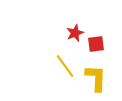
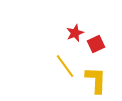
red square: rotated 18 degrees counterclockwise
yellow L-shape: moved 2 px down
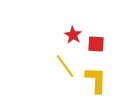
red star: moved 2 px left, 2 px down; rotated 18 degrees counterclockwise
red square: rotated 30 degrees clockwise
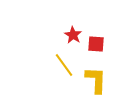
yellow line: moved 1 px left, 1 px up
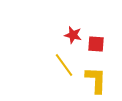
red star: rotated 18 degrees counterclockwise
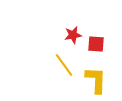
red star: rotated 24 degrees counterclockwise
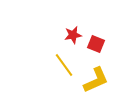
red square: rotated 18 degrees clockwise
yellow L-shape: rotated 64 degrees clockwise
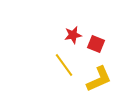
yellow L-shape: moved 3 px right, 1 px up
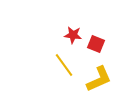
red star: rotated 18 degrees clockwise
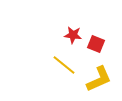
yellow line: rotated 15 degrees counterclockwise
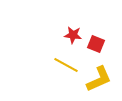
yellow line: moved 2 px right; rotated 10 degrees counterclockwise
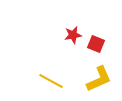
red star: rotated 18 degrees counterclockwise
yellow line: moved 15 px left, 16 px down
